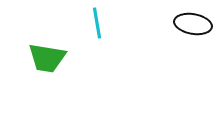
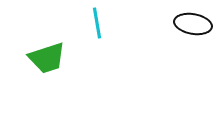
green trapezoid: rotated 27 degrees counterclockwise
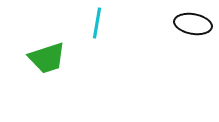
cyan line: rotated 20 degrees clockwise
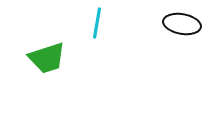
black ellipse: moved 11 px left
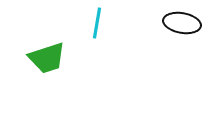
black ellipse: moved 1 px up
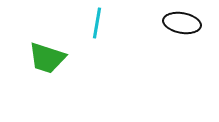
green trapezoid: rotated 36 degrees clockwise
